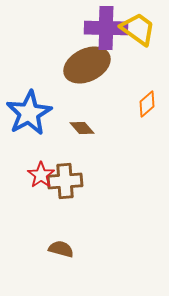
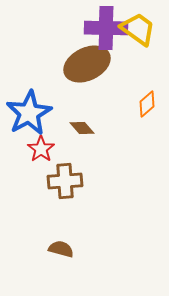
brown ellipse: moved 1 px up
red star: moved 26 px up
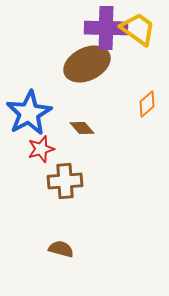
red star: rotated 20 degrees clockwise
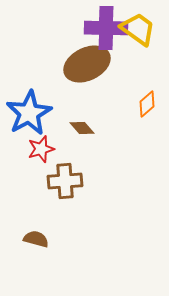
brown semicircle: moved 25 px left, 10 px up
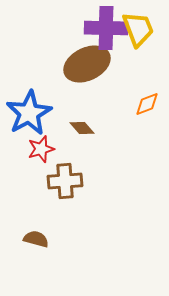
yellow trapezoid: rotated 33 degrees clockwise
orange diamond: rotated 20 degrees clockwise
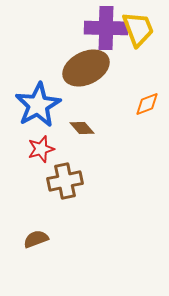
brown ellipse: moved 1 px left, 4 px down
blue star: moved 9 px right, 8 px up
brown cross: rotated 8 degrees counterclockwise
brown semicircle: rotated 35 degrees counterclockwise
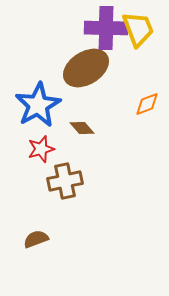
brown ellipse: rotated 6 degrees counterclockwise
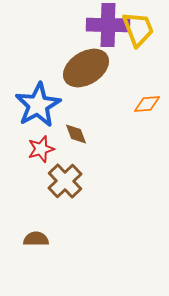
purple cross: moved 2 px right, 3 px up
orange diamond: rotated 16 degrees clockwise
brown diamond: moved 6 px left, 6 px down; rotated 20 degrees clockwise
brown cross: rotated 32 degrees counterclockwise
brown semicircle: rotated 20 degrees clockwise
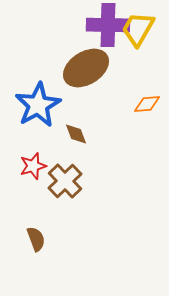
yellow trapezoid: rotated 129 degrees counterclockwise
red star: moved 8 px left, 17 px down
brown semicircle: rotated 70 degrees clockwise
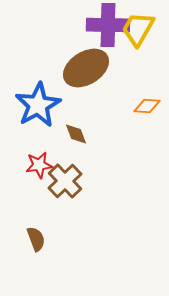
orange diamond: moved 2 px down; rotated 8 degrees clockwise
red star: moved 6 px right, 1 px up; rotated 8 degrees clockwise
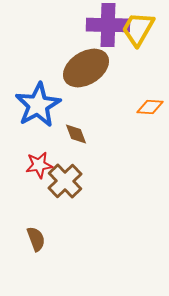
orange diamond: moved 3 px right, 1 px down
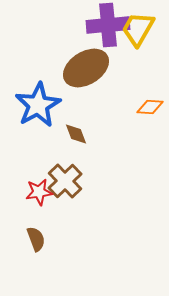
purple cross: rotated 6 degrees counterclockwise
red star: moved 27 px down
